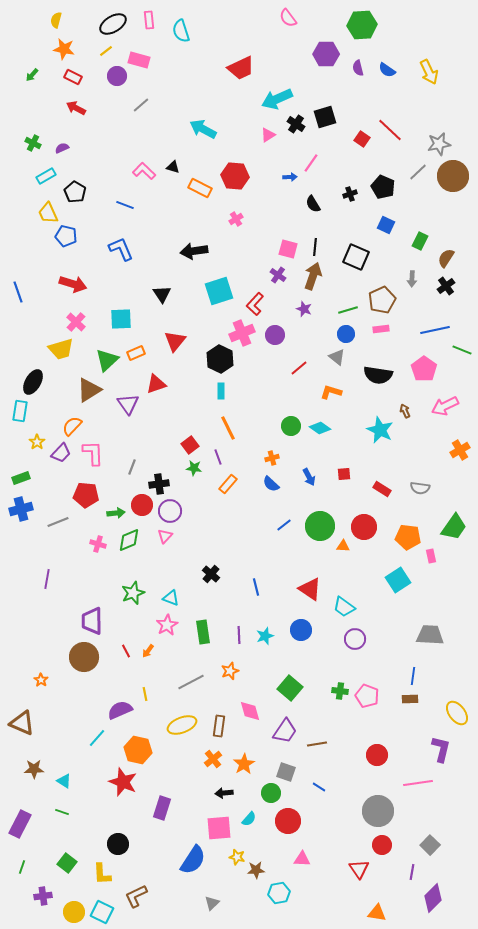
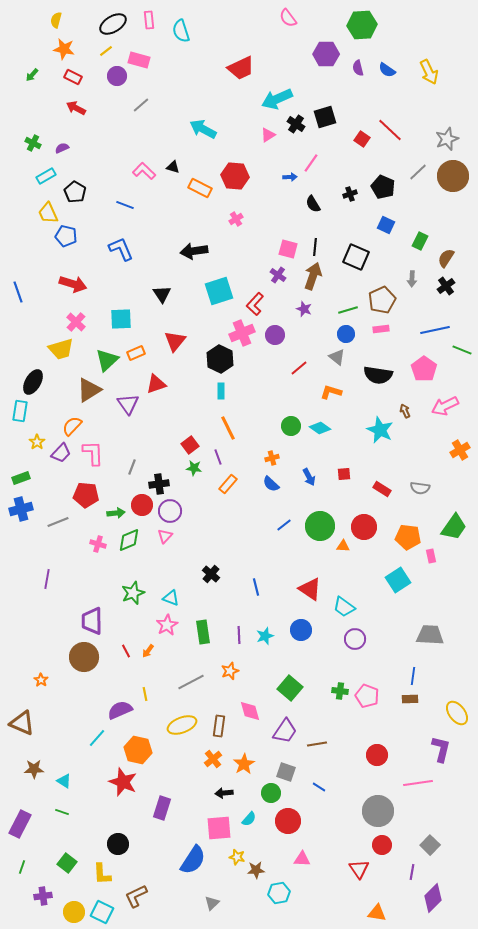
gray star at (439, 144): moved 8 px right, 5 px up; rotated 10 degrees counterclockwise
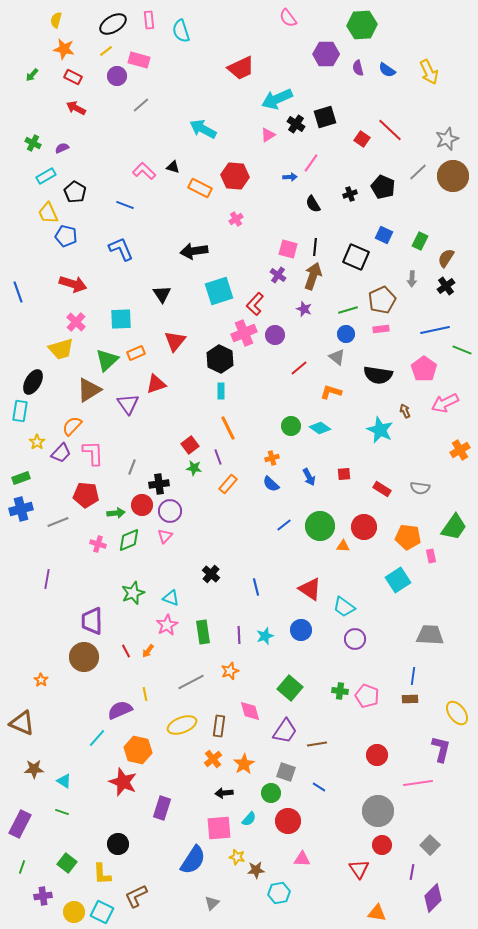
blue square at (386, 225): moved 2 px left, 10 px down
pink cross at (242, 333): moved 2 px right
pink arrow at (445, 406): moved 3 px up
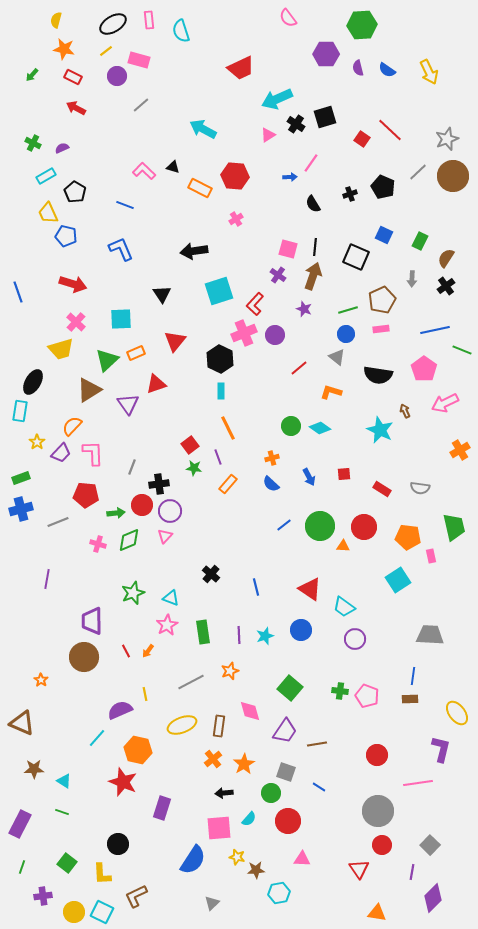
green trapezoid at (454, 527): rotated 48 degrees counterclockwise
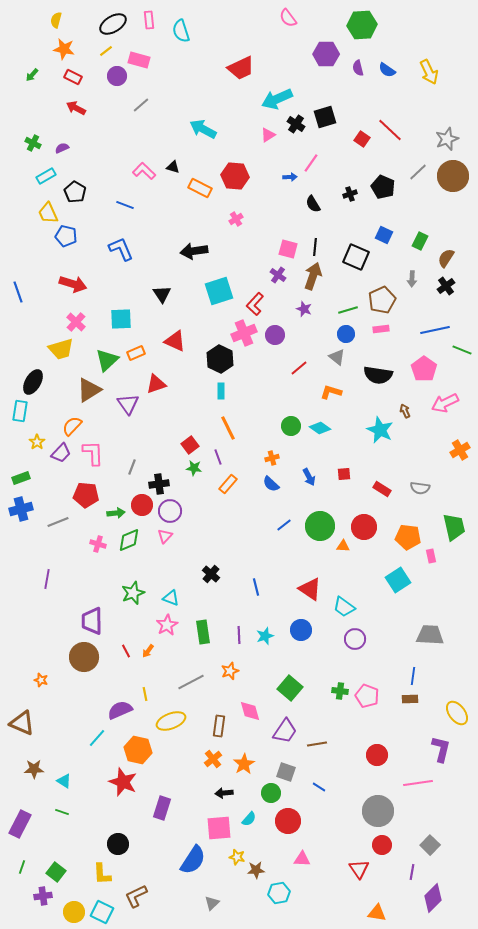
red triangle at (175, 341): rotated 45 degrees counterclockwise
orange star at (41, 680): rotated 16 degrees counterclockwise
yellow ellipse at (182, 725): moved 11 px left, 4 px up
green square at (67, 863): moved 11 px left, 9 px down
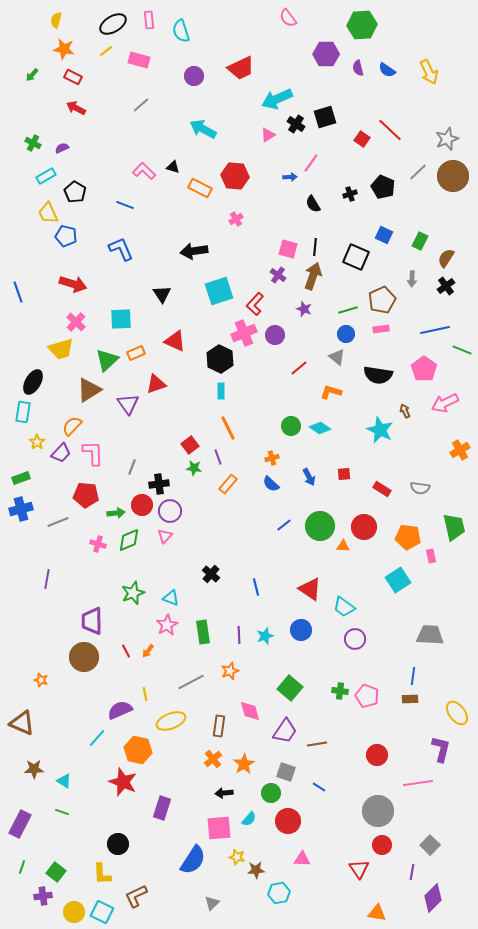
purple circle at (117, 76): moved 77 px right
cyan rectangle at (20, 411): moved 3 px right, 1 px down
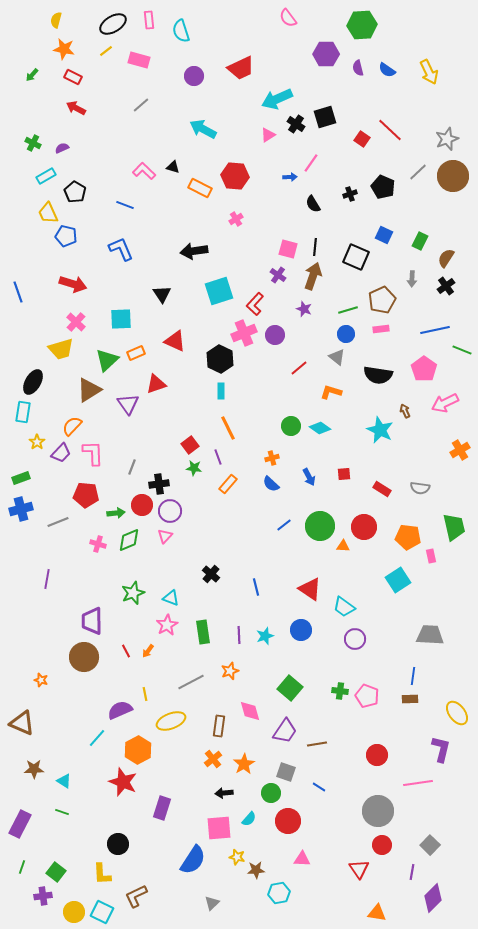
orange hexagon at (138, 750): rotated 20 degrees clockwise
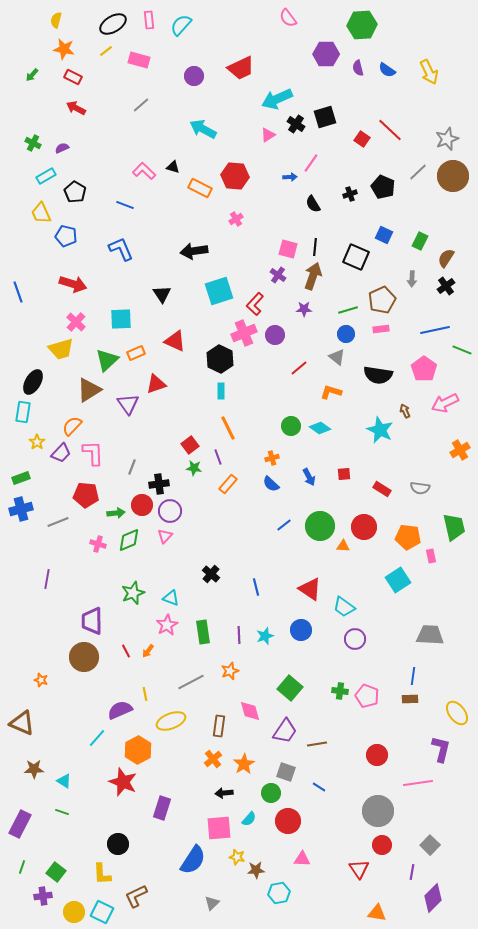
cyan semicircle at (181, 31): moved 6 px up; rotated 60 degrees clockwise
yellow trapezoid at (48, 213): moved 7 px left
purple star at (304, 309): rotated 21 degrees counterclockwise
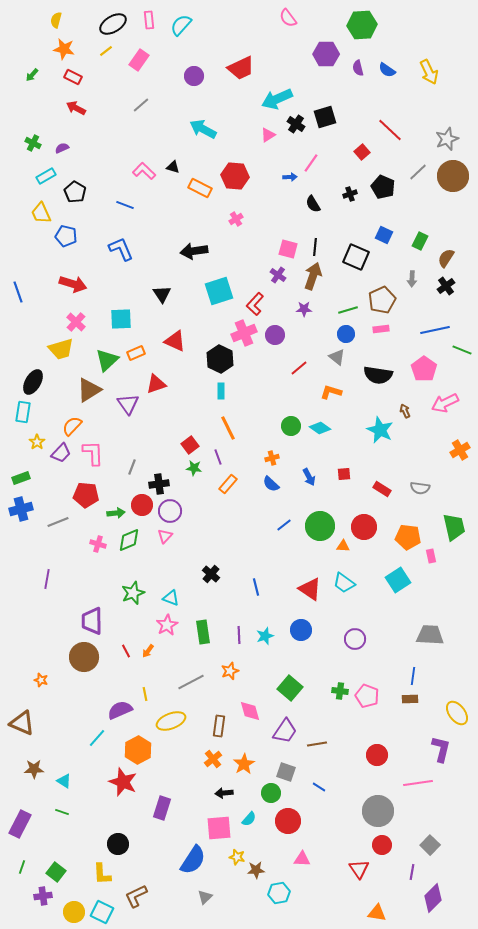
pink rectangle at (139, 60): rotated 70 degrees counterclockwise
red square at (362, 139): moved 13 px down; rotated 14 degrees clockwise
cyan trapezoid at (344, 607): moved 24 px up
gray triangle at (212, 903): moved 7 px left, 6 px up
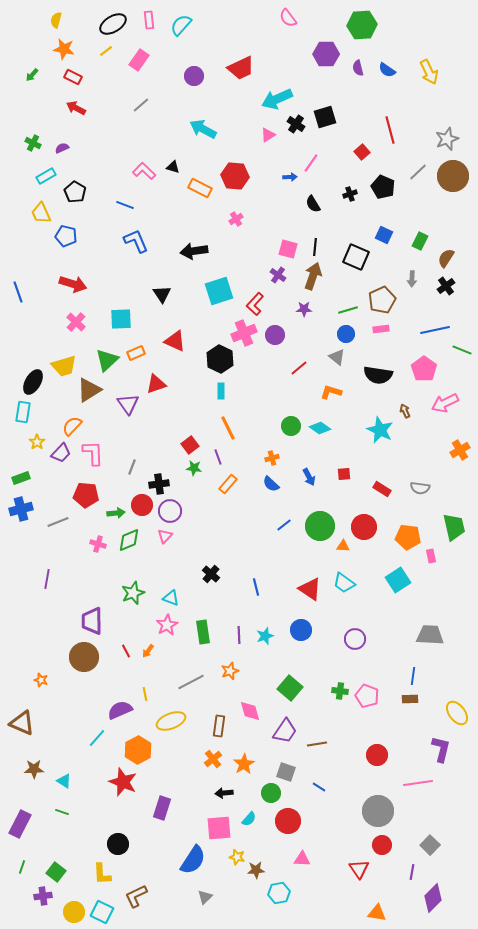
red line at (390, 130): rotated 32 degrees clockwise
blue L-shape at (121, 249): moved 15 px right, 8 px up
yellow trapezoid at (61, 349): moved 3 px right, 17 px down
